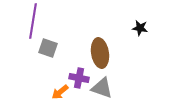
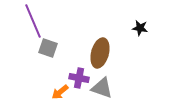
purple line: rotated 32 degrees counterclockwise
brown ellipse: rotated 24 degrees clockwise
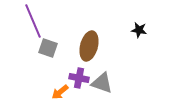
black star: moved 1 px left, 2 px down
brown ellipse: moved 11 px left, 7 px up
gray triangle: moved 5 px up
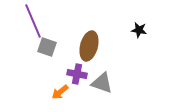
gray square: moved 1 px left, 1 px up
purple cross: moved 2 px left, 4 px up
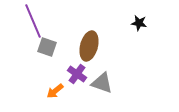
black star: moved 7 px up
purple cross: rotated 24 degrees clockwise
orange arrow: moved 5 px left, 1 px up
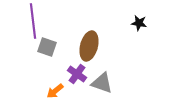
purple line: rotated 16 degrees clockwise
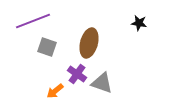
purple line: rotated 76 degrees clockwise
brown ellipse: moved 3 px up
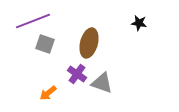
gray square: moved 2 px left, 3 px up
orange arrow: moved 7 px left, 2 px down
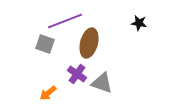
purple line: moved 32 px right
